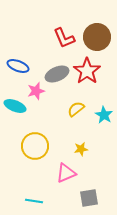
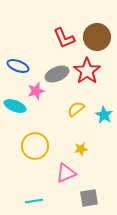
cyan line: rotated 18 degrees counterclockwise
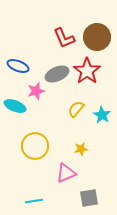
yellow semicircle: rotated 12 degrees counterclockwise
cyan star: moved 2 px left
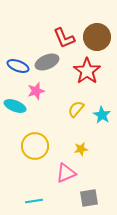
gray ellipse: moved 10 px left, 12 px up
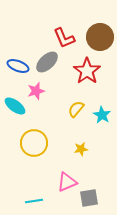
brown circle: moved 3 px right
gray ellipse: rotated 20 degrees counterclockwise
cyan ellipse: rotated 15 degrees clockwise
yellow circle: moved 1 px left, 3 px up
pink triangle: moved 1 px right, 9 px down
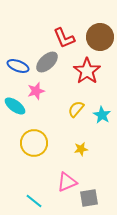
cyan line: rotated 48 degrees clockwise
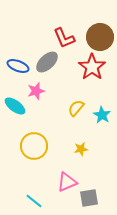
red star: moved 5 px right, 4 px up
yellow semicircle: moved 1 px up
yellow circle: moved 3 px down
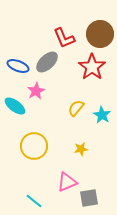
brown circle: moved 3 px up
pink star: rotated 12 degrees counterclockwise
